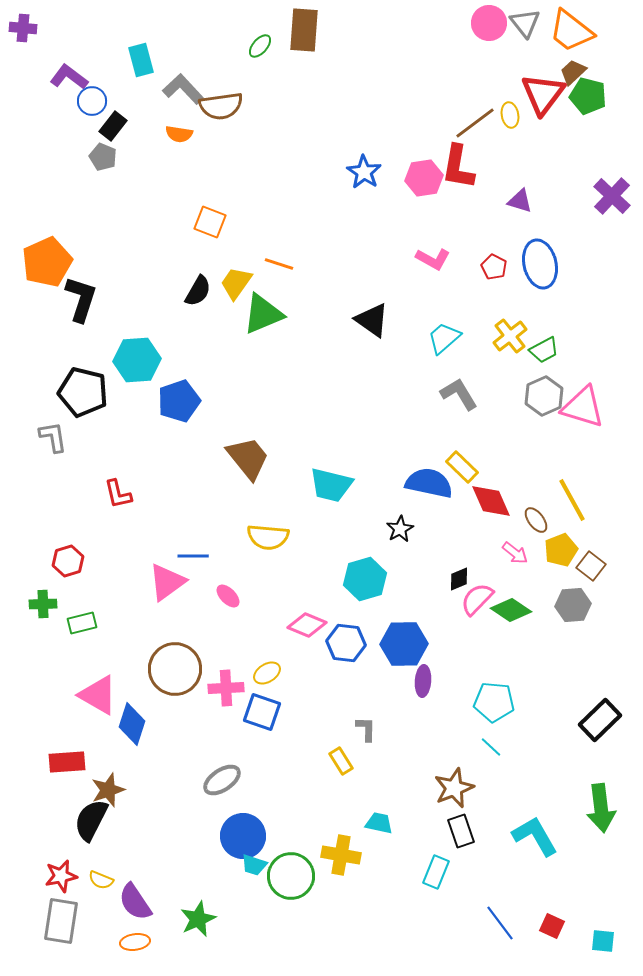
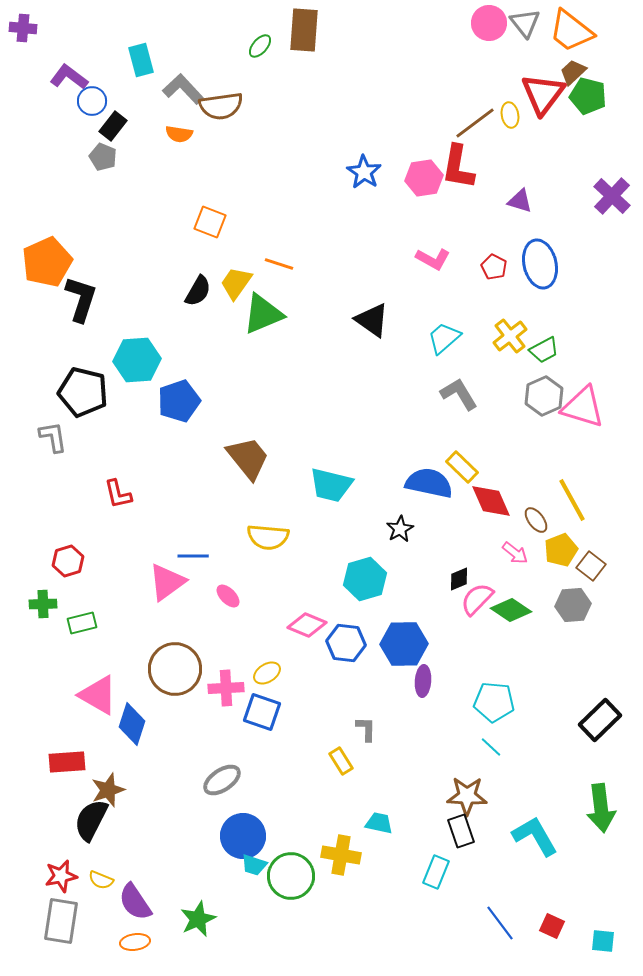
brown star at (454, 788): moved 13 px right, 8 px down; rotated 24 degrees clockwise
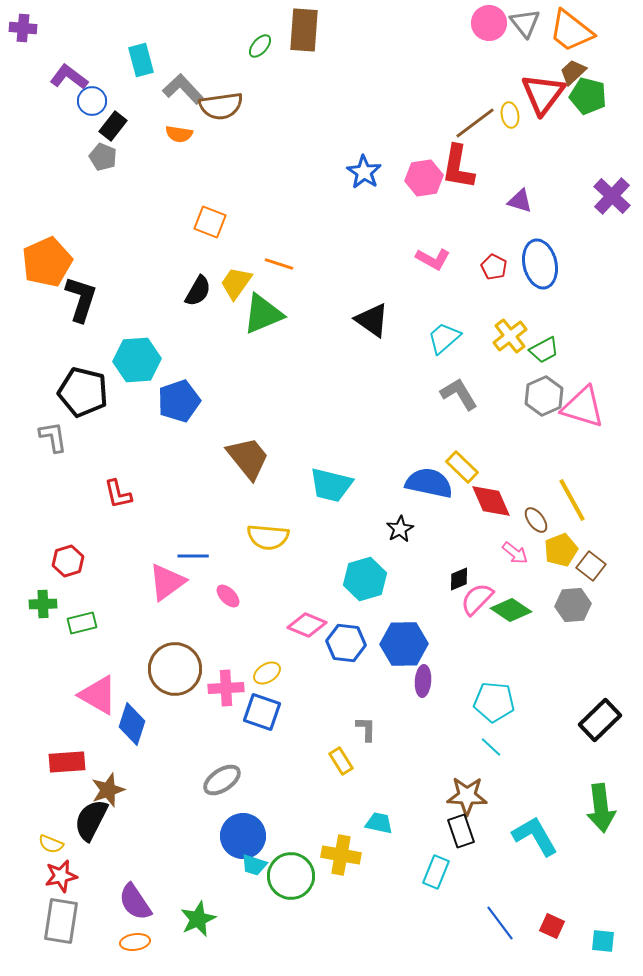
yellow semicircle at (101, 880): moved 50 px left, 36 px up
